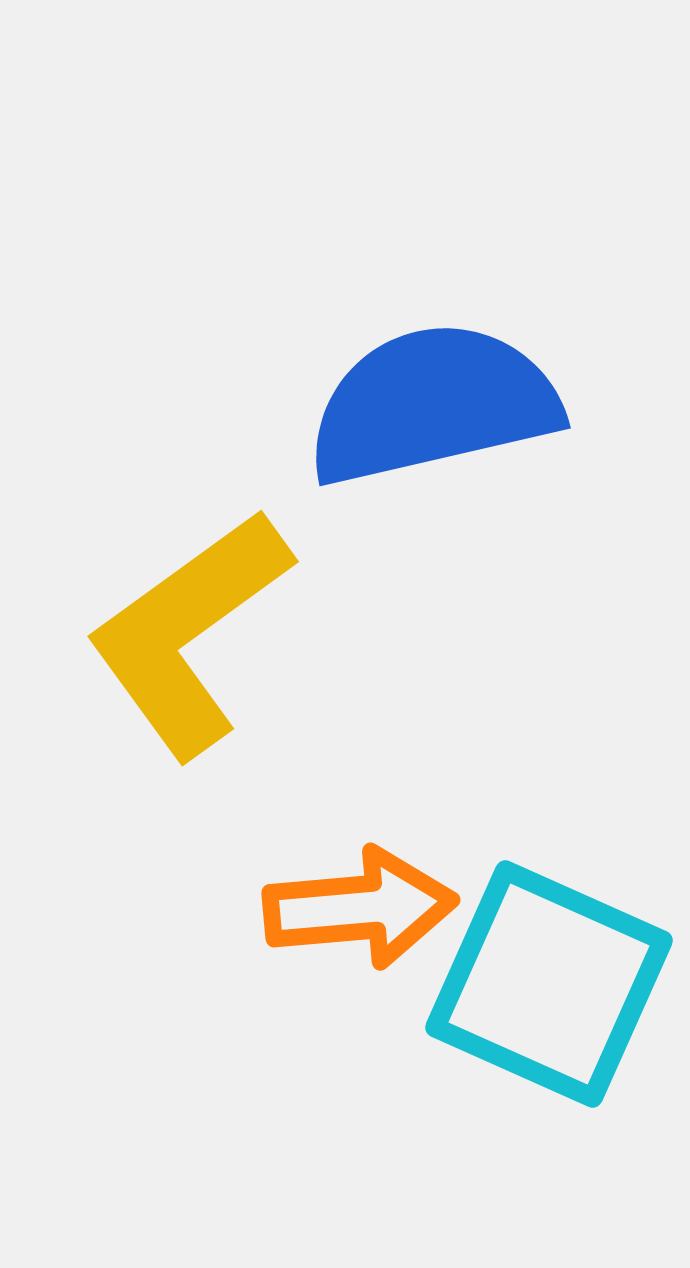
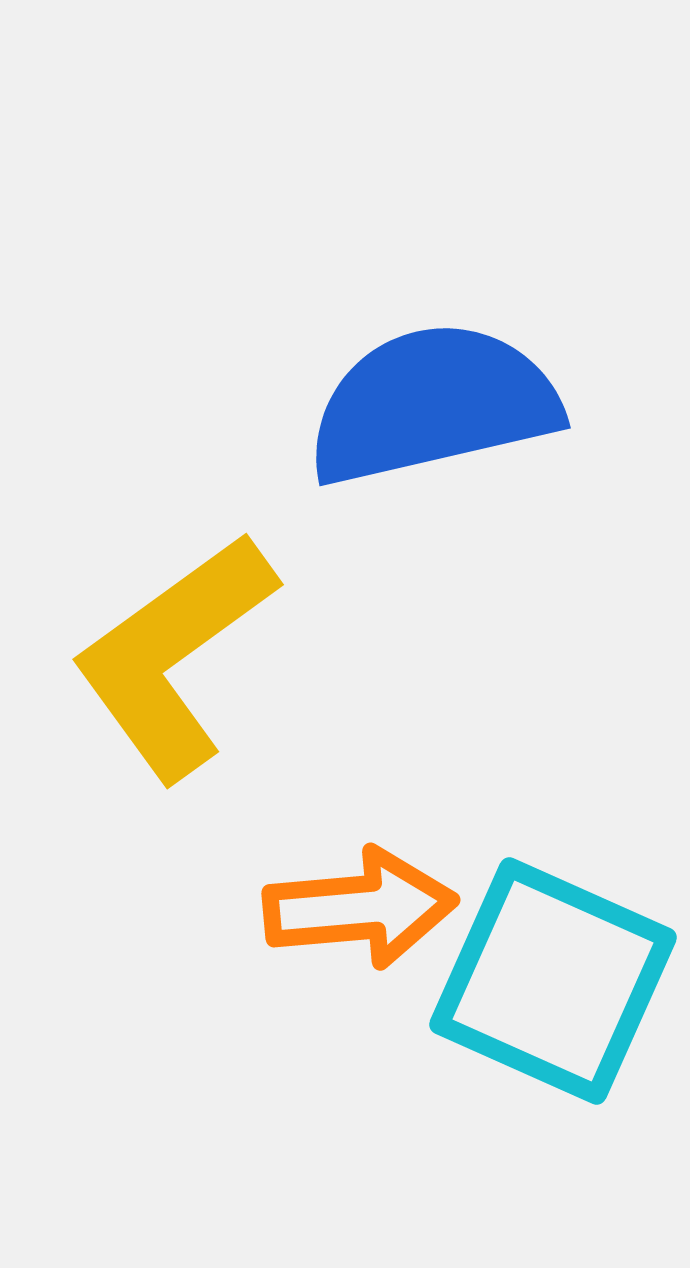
yellow L-shape: moved 15 px left, 23 px down
cyan square: moved 4 px right, 3 px up
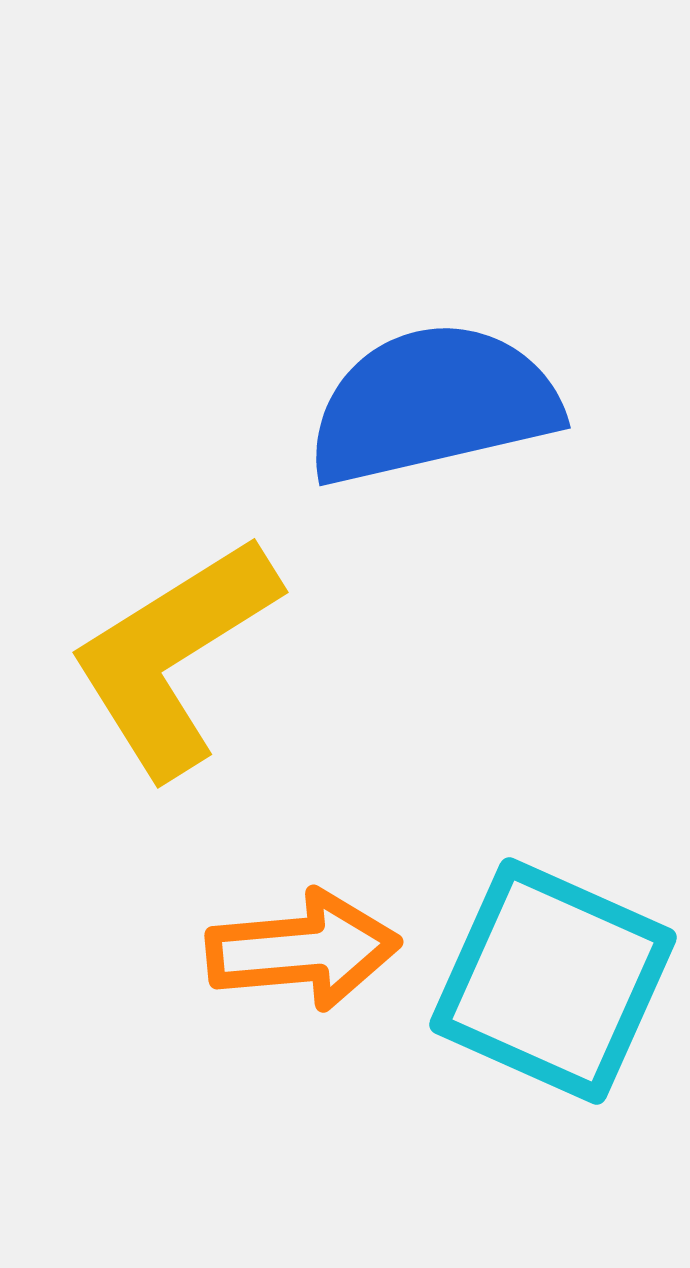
yellow L-shape: rotated 4 degrees clockwise
orange arrow: moved 57 px left, 42 px down
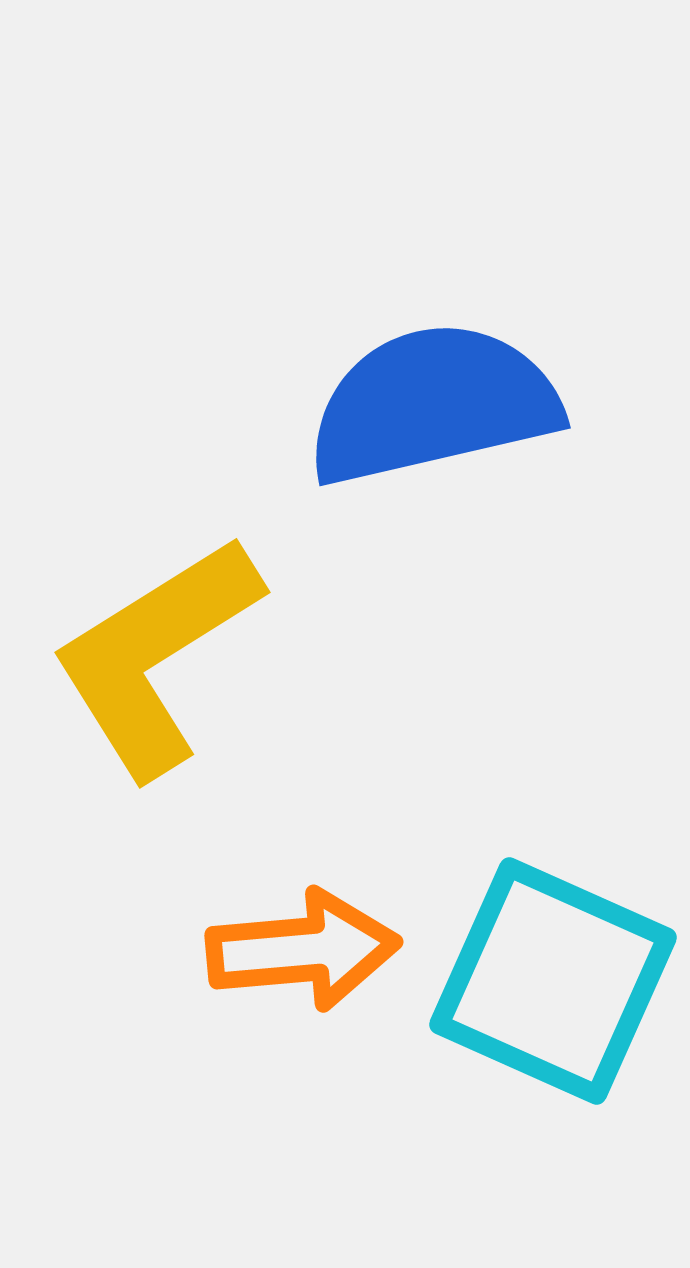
yellow L-shape: moved 18 px left
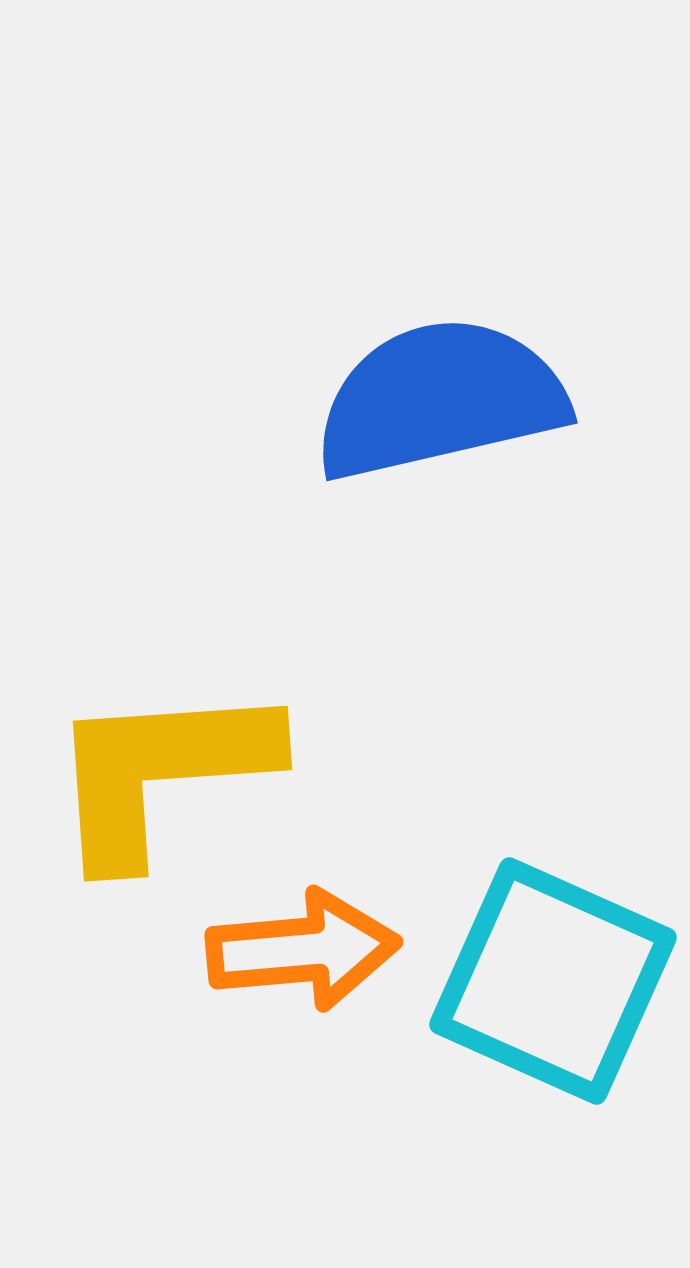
blue semicircle: moved 7 px right, 5 px up
yellow L-shape: moved 5 px right, 116 px down; rotated 28 degrees clockwise
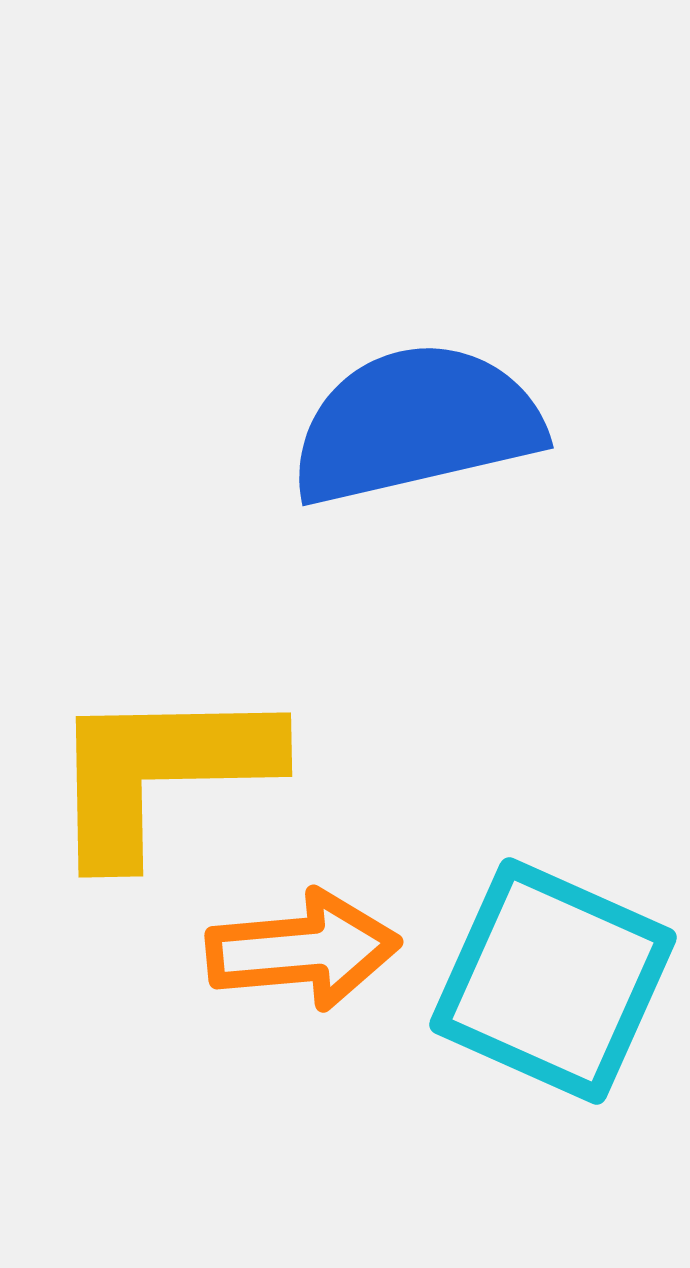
blue semicircle: moved 24 px left, 25 px down
yellow L-shape: rotated 3 degrees clockwise
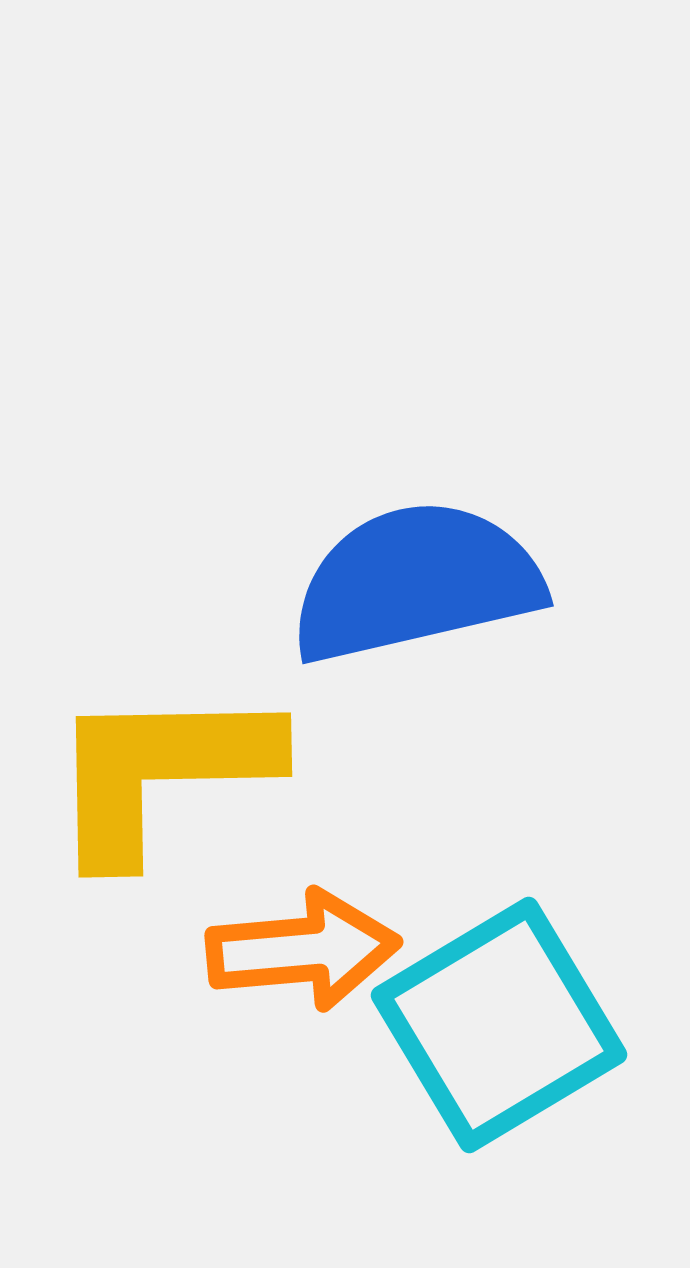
blue semicircle: moved 158 px down
cyan square: moved 54 px left, 44 px down; rotated 35 degrees clockwise
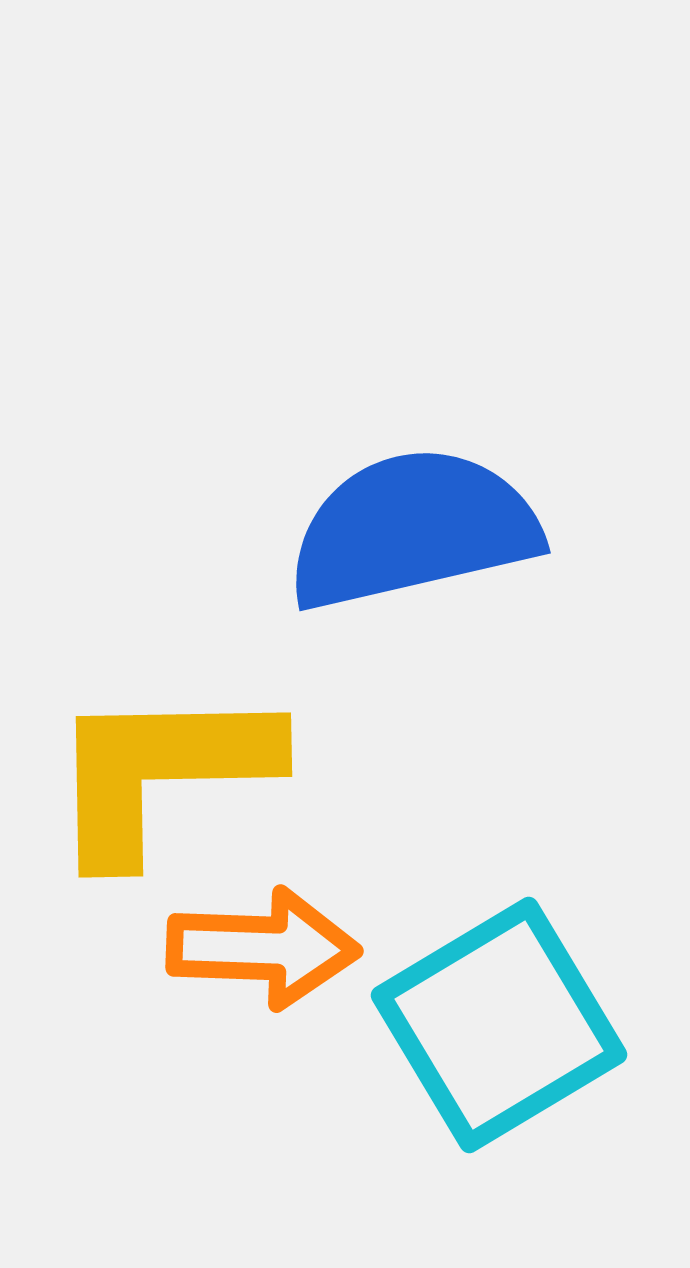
blue semicircle: moved 3 px left, 53 px up
orange arrow: moved 40 px left, 2 px up; rotated 7 degrees clockwise
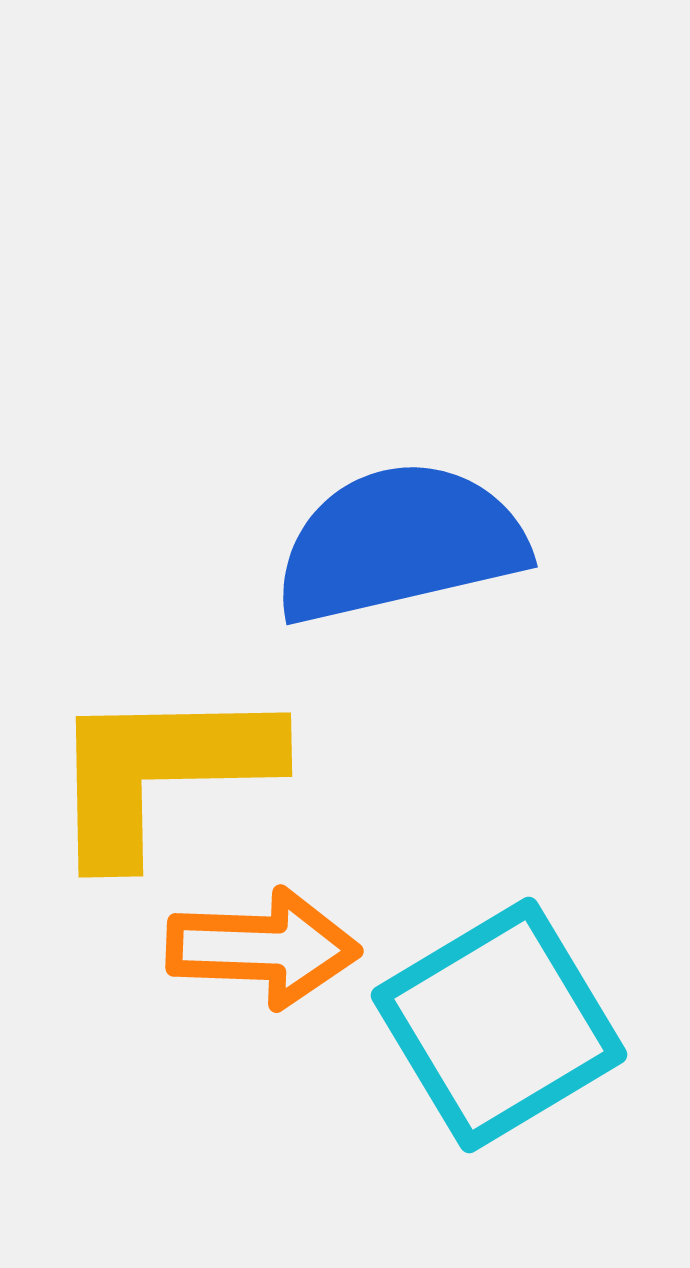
blue semicircle: moved 13 px left, 14 px down
